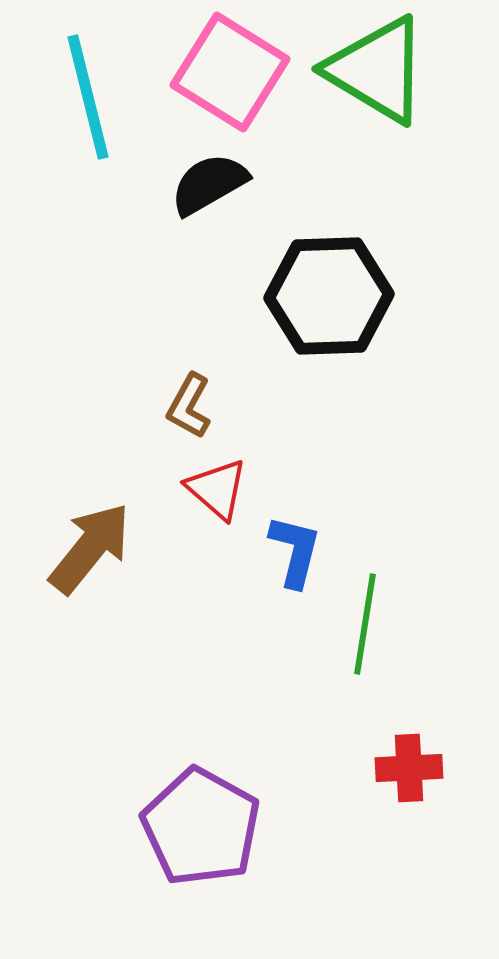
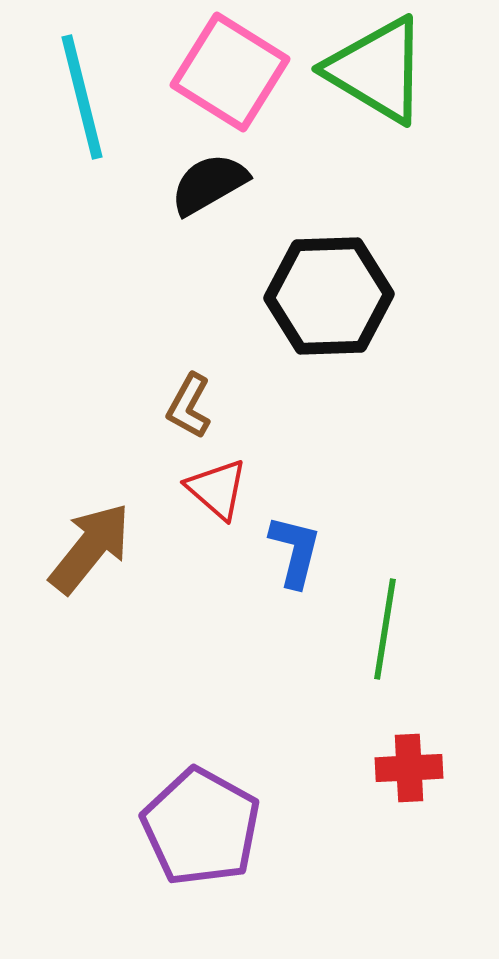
cyan line: moved 6 px left
green line: moved 20 px right, 5 px down
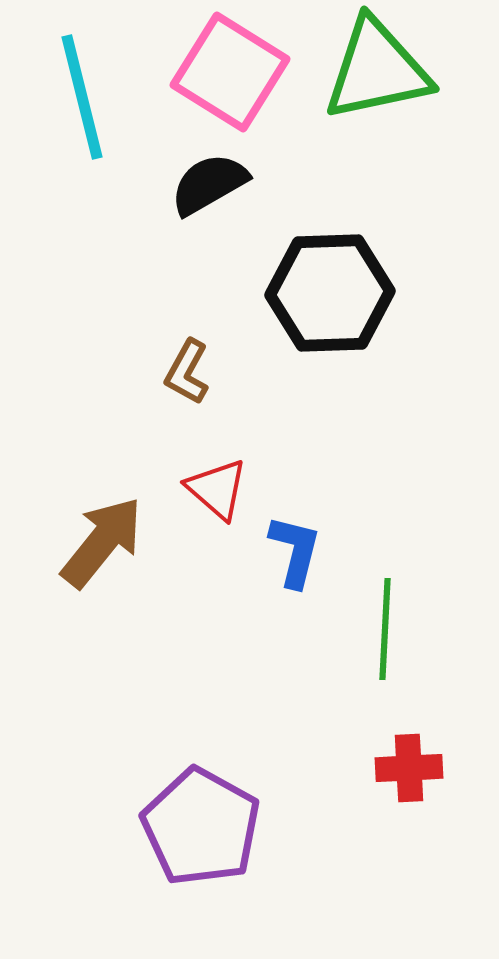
green triangle: rotated 43 degrees counterclockwise
black hexagon: moved 1 px right, 3 px up
brown L-shape: moved 2 px left, 34 px up
brown arrow: moved 12 px right, 6 px up
green line: rotated 6 degrees counterclockwise
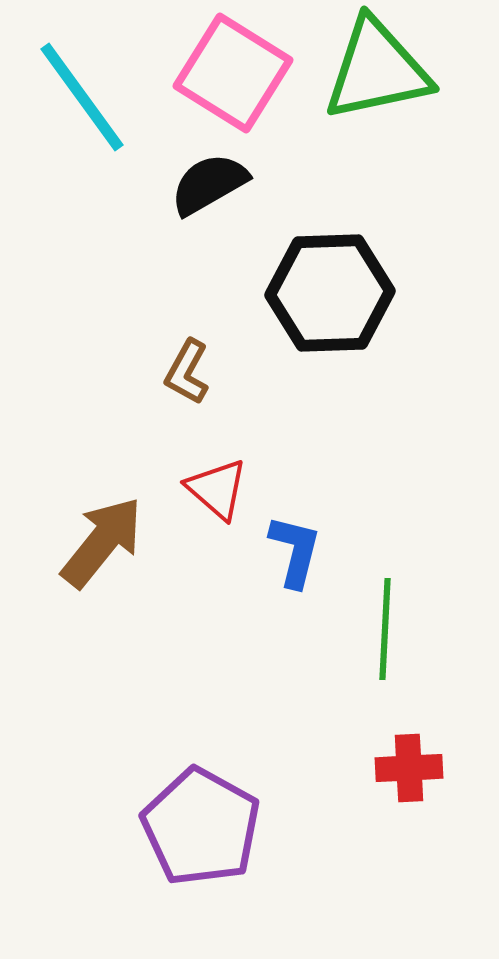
pink square: moved 3 px right, 1 px down
cyan line: rotated 22 degrees counterclockwise
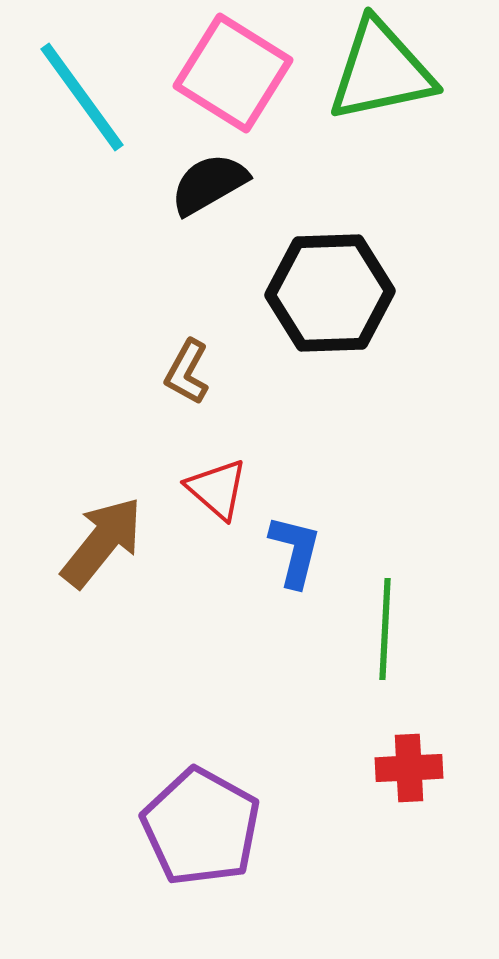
green triangle: moved 4 px right, 1 px down
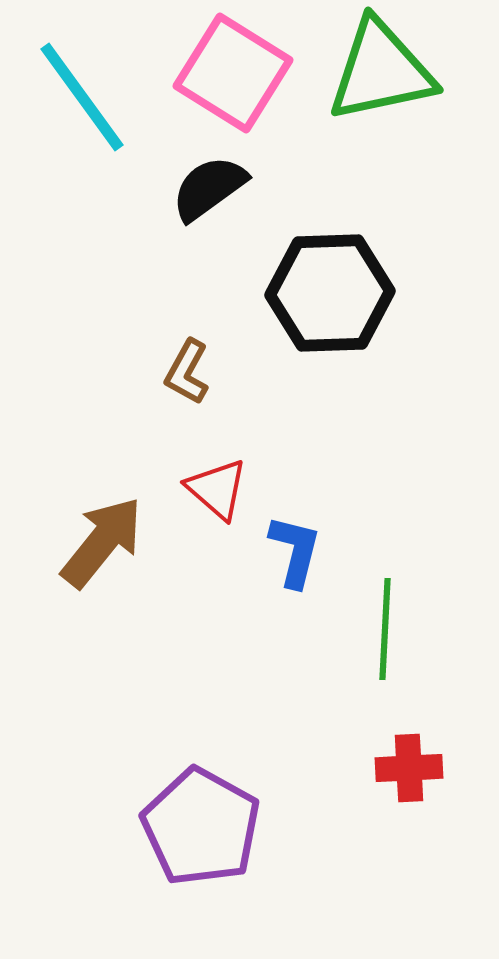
black semicircle: moved 4 px down; rotated 6 degrees counterclockwise
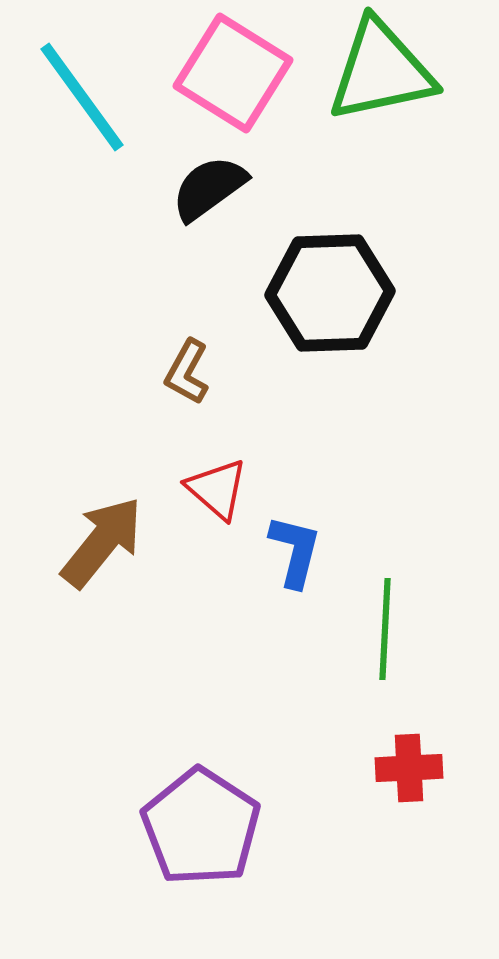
purple pentagon: rotated 4 degrees clockwise
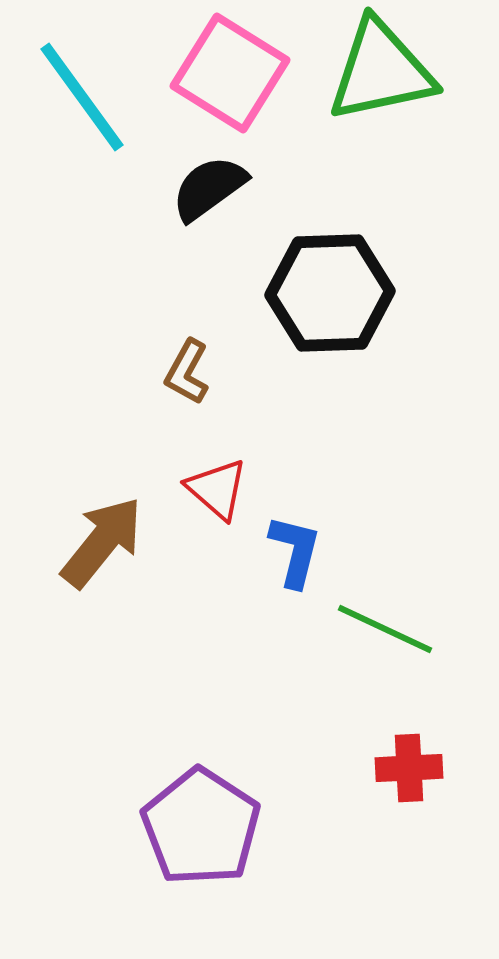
pink square: moved 3 px left
green line: rotated 68 degrees counterclockwise
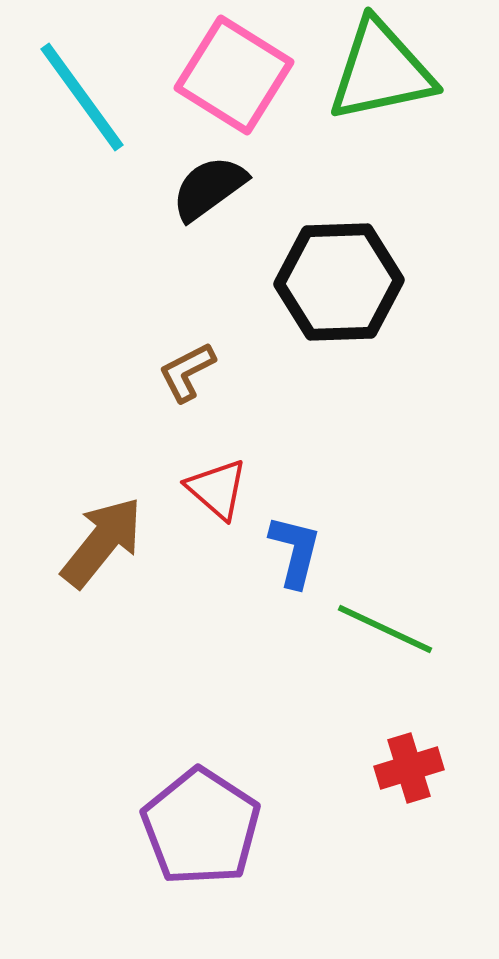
pink square: moved 4 px right, 2 px down
black hexagon: moved 9 px right, 11 px up
brown L-shape: rotated 34 degrees clockwise
red cross: rotated 14 degrees counterclockwise
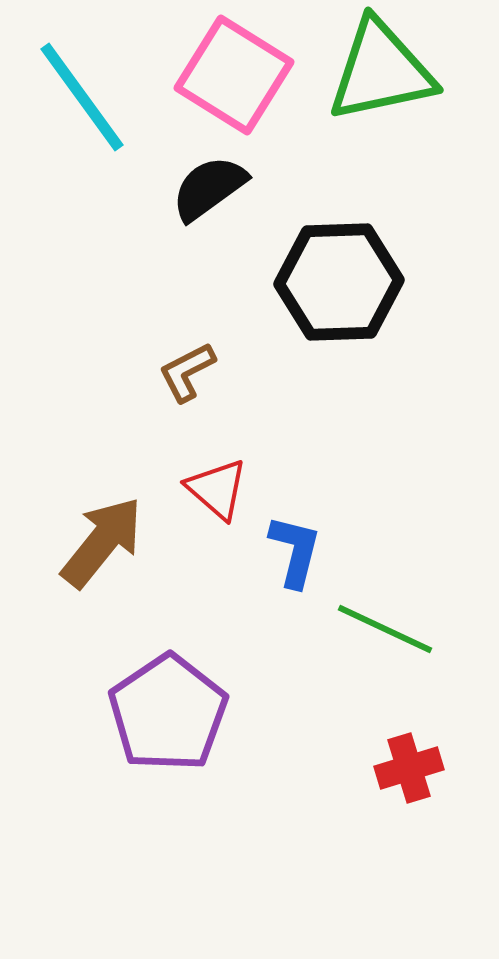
purple pentagon: moved 33 px left, 114 px up; rotated 5 degrees clockwise
